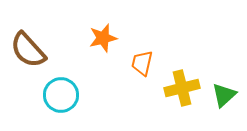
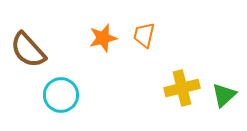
orange trapezoid: moved 2 px right, 28 px up
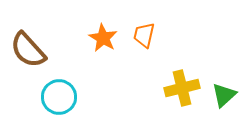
orange star: rotated 28 degrees counterclockwise
cyan circle: moved 2 px left, 2 px down
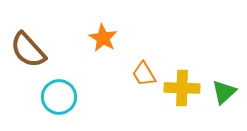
orange trapezoid: moved 39 px down; rotated 44 degrees counterclockwise
yellow cross: rotated 16 degrees clockwise
green triangle: moved 3 px up
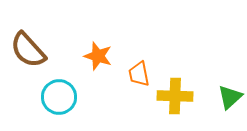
orange star: moved 5 px left, 18 px down; rotated 12 degrees counterclockwise
orange trapezoid: moved 5 px left; rotated 20 degrees clockwise
yellow cross: moved 7 px left, 8 px down
green triangle: moved 6 px right, 5 px down
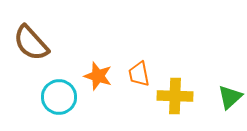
brown semicircle: moved 3 px right, 7 px up
orange star: moved 20 px down
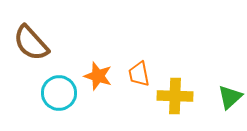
cyan circle: moved 4 px up
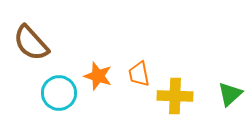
green triangle: moved 3 px up
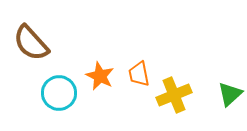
orange star: moved 2 px right; rotated 8 degrees clockwise
yellow cross: moved 1 px left, 1 px up; rotated 24 degrees counterclockwise
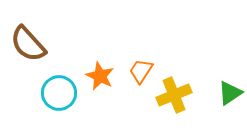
brown semicircle: moved 3 px left, 1 px down
orange trapezoid: moved 2 px right, 3 px up; rotated 44 degrees clockwise
green triangle: moved 1 px up; rotated 8 degrees clockwise
